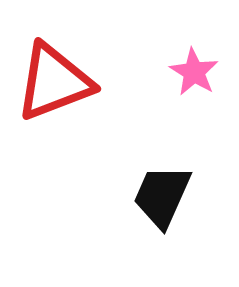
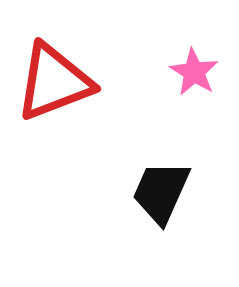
black trapezoid: moved 1 px left, 4 px up
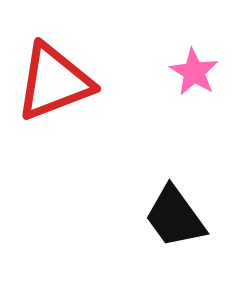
black trapezoid: moved 14 px right, 25 px down; rotated 60 degrees counterclockwise
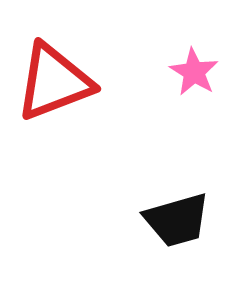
black trapezoid: moved 2 px right, 3 px down; rotated 70 degrees counterclockwise
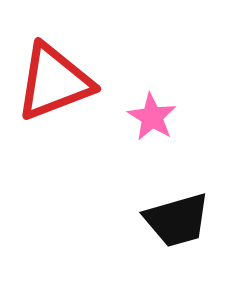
pink star: moved 42 px left, 45 px down
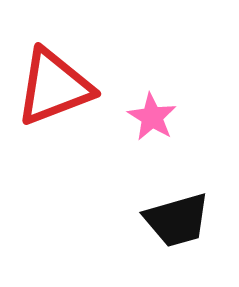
red triangle: moved 5 px down
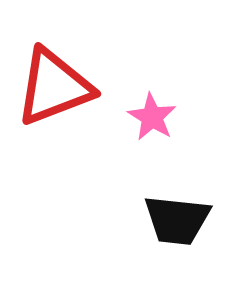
black trapezoid: rotated 22 degrees clockwise
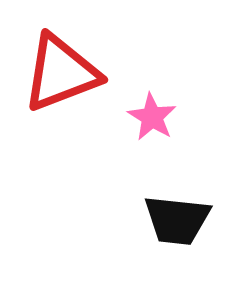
red triangle: moved 7 px right, 14 px up
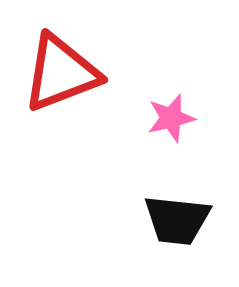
pink star: moved 19 px right, 1 px down; rotated 27 degrees clockwise
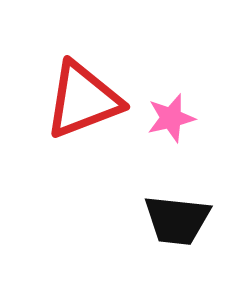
red triangle: moved 22 px right, 27 px down
